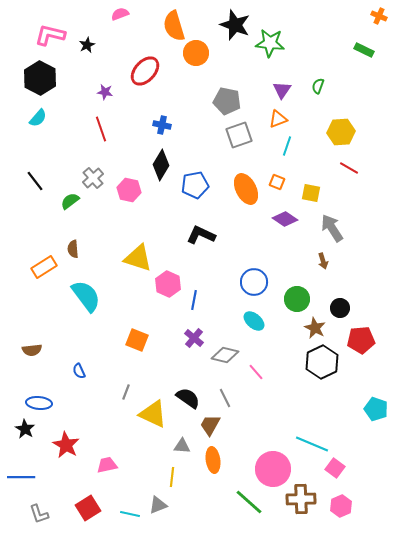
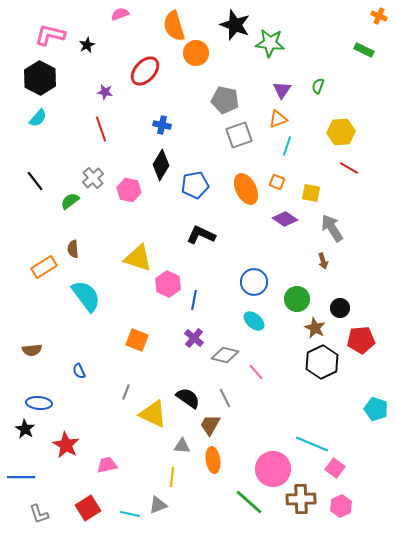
gray pentagon at (227, 101): moved 2 px left, 1 px up
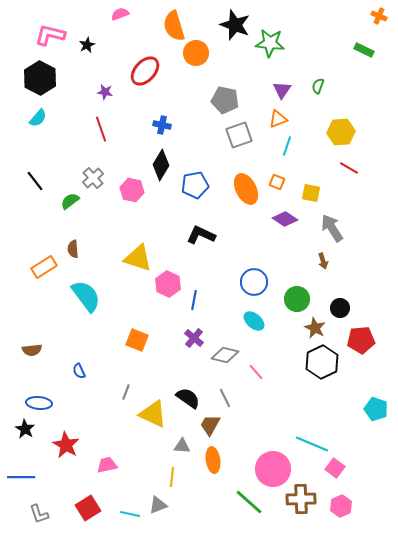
pink hexagon at (129, 190): moved 3 px right
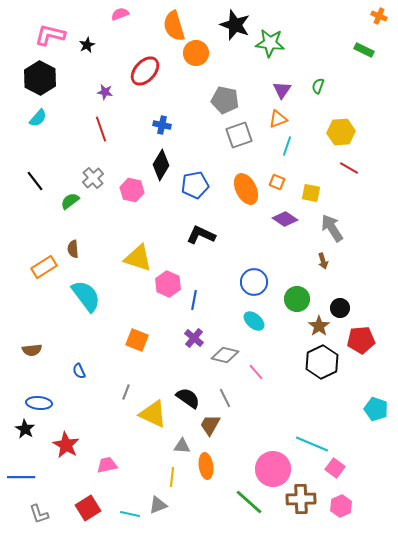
brown star at (315, 328): moved 4 px right, 2 px up; rotated 10 degrees clockwise
orange ellipse at (213, 460): moved 7 px left, 6 px down
